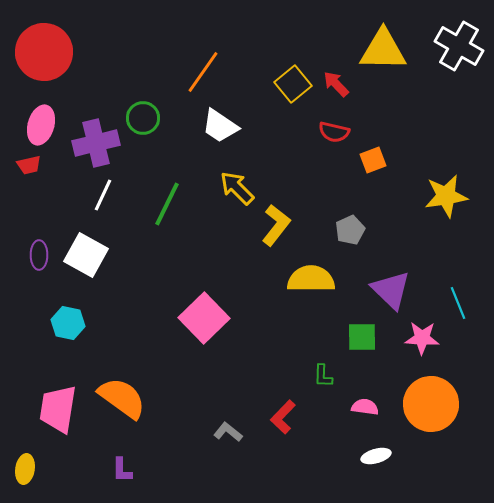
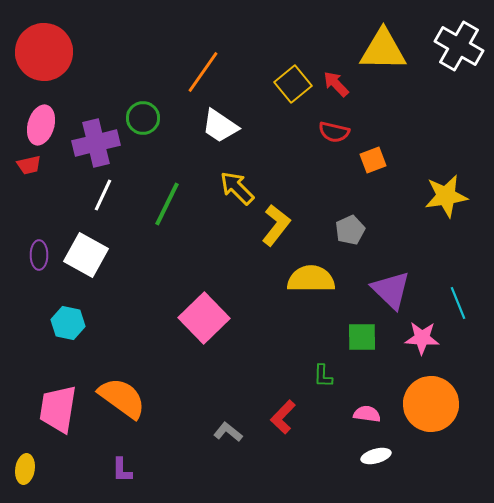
pink semicircle: moved 2 px right, 7 px down
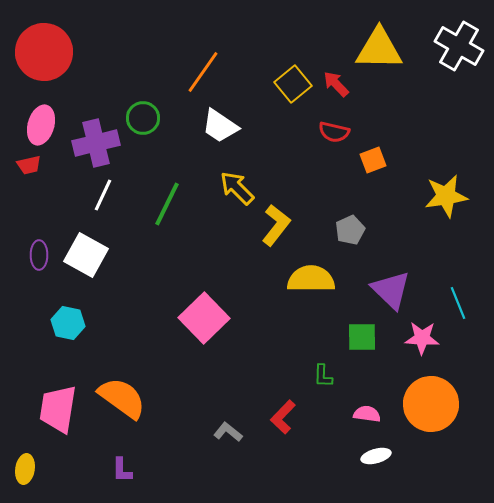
yellow triangle: moved 4 px left, 1 px up
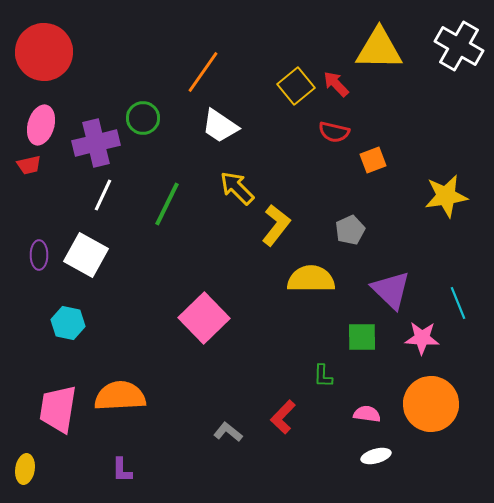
yellow square: moved 3 px right, 2 px down
orange semicircle: moved 2 px left, 2 px up; rotated 39 degrees counterclockwise
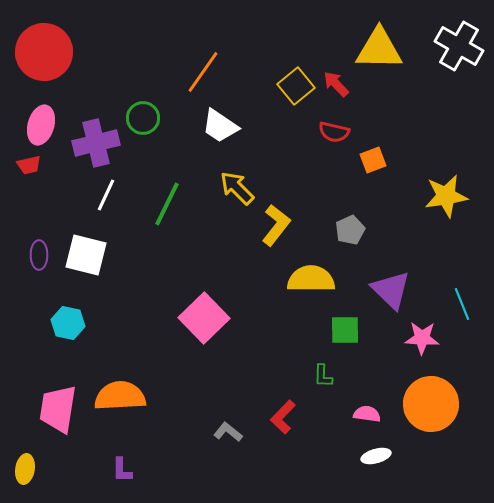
white line: moved 3 px right
white square: rotated 15 degrees counterclockwise
cyan line: moved 4 px right, 1 px down
green square: moved 17 px left, 7 px up
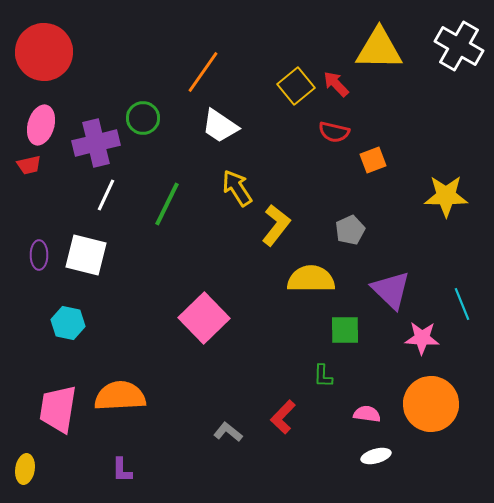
yellow arrow: rotated 12 degrees clockwise
yellow star: rotated 9 degrees clockwise
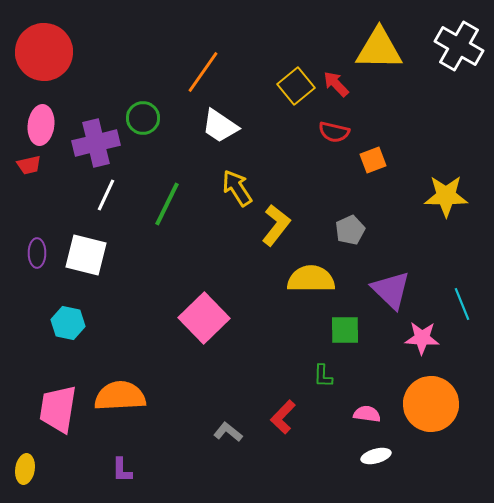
pink ellipse: rotated 9 degrees counterclockwise
purple ellipse: moved 2 px left, 2 px up
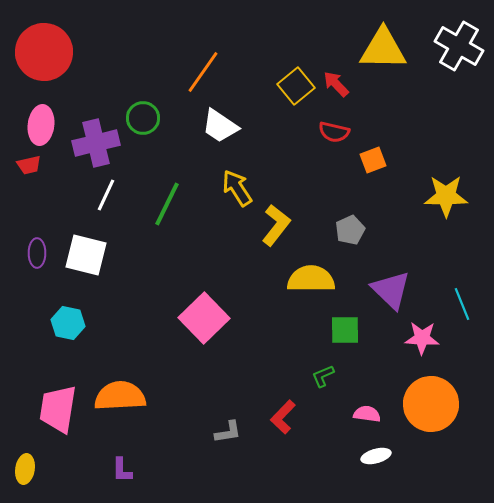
yellow triangle: moved 4 px right
green L-shape: rotated 65 degrees clockwise
gray L-shape: rotated 132 degrees clockwise
